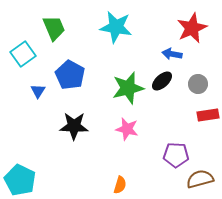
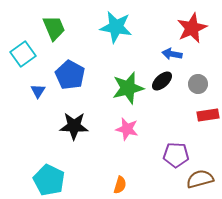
cyan pentagon: moved 29 px right
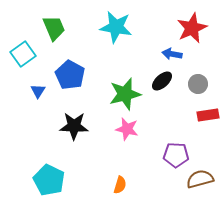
green star: moved 3 px left, 6 px down
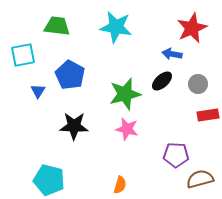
green trapezoid: moved 3 px right, 2 px up; rotated 60 degrees counterclockwise
cyan square: moved 1 px down; rotated 25 degrees clockwise
cyan pentagon: rotated 12 degrees counterclockwise
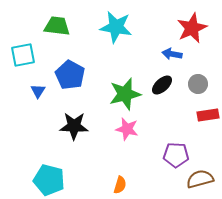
black ellipse: moved 4 px down
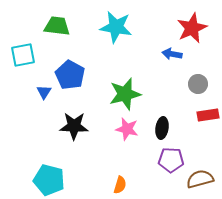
black ellipse: moved 43 px down; rotated 40 degrees counterclockwise
blue triangle: moved 6 px right, 1 px down
purple pentagon: moved 5 px left, 5 px down
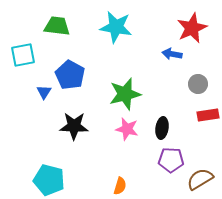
brown semicircle: rotated 16 degrees counterclockwise
orange semicircle: moved 1 px down
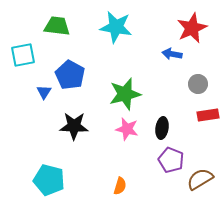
purple pentagon: rotated 20 degrees clockwise
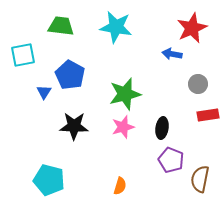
green trapezoid: moved 4 px right
pink star: moved 4 px left, 2 px up; rotated 30 degrees counterclockwise
brown semicircle: rotated 48 degrees counterclockwise
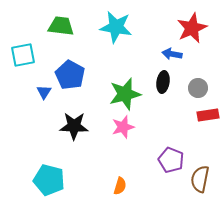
gray circle: moved 4 px down
black ellipse: moved 1 px right, 46 px up
